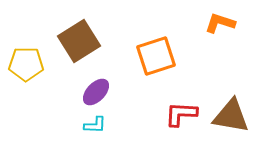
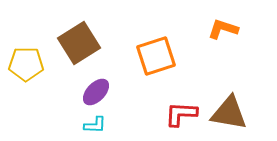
orange L-shape: moved 3 px right, 6 px down
brown square: moved 2 px down
brown triangle: moved 2 px left, 3 px up
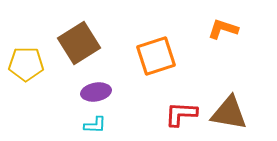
purple ellipse: rotated 36 degrees clockwise
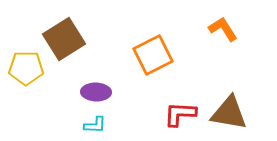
orange L-shape: rotated 40 degrees clockwise
brown square: moved 15 px left, 4 px up
orange square: moved 3 px left, 1 px up; rotated 9 degrees counterclockwise
yellow pentagon: moved 4 px down
purple ellipse: rotated 12 degrees clockwise
red L-shape: moved 1 px left
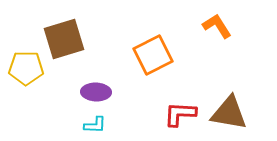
orange L-shape: moved 6 px left, 3 px up
brown square: rotated 15 degrees clockwise
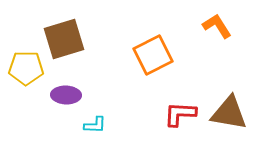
purple ellipse: moved 30 px left, 3 px down
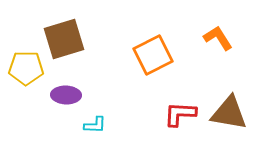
orange L-shape: moved 1 px right, 12 px down
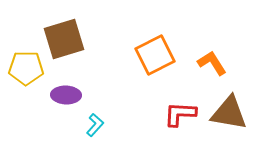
orange L-shape: moved 6 px left, 25 px down
orange square: moved 2 px right
cyan L-shape: rotated 50 degrees counterclockwise
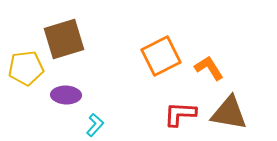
orange square: moved 6 px right, 1 px down
orange L-shape: moved 3 px left, 5 px down
yellow pentagon: rotated 8 degrees counterclockwise
